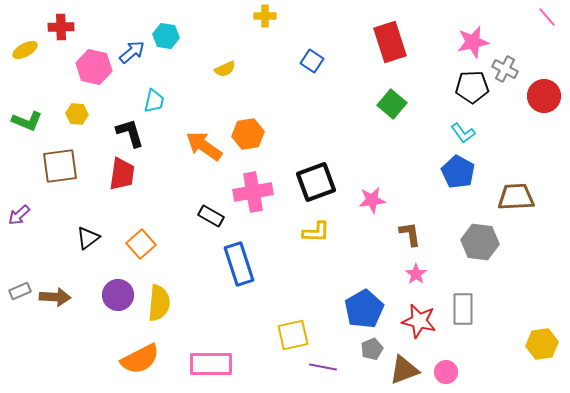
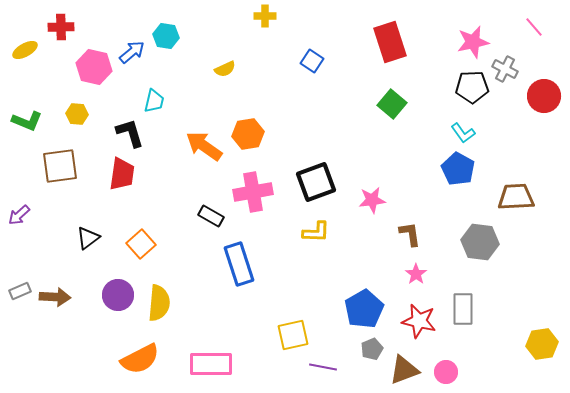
pink line at (547, 17): moved 13 px left, 10 px down
blue pentagon at (458, 172): moved 3 px up
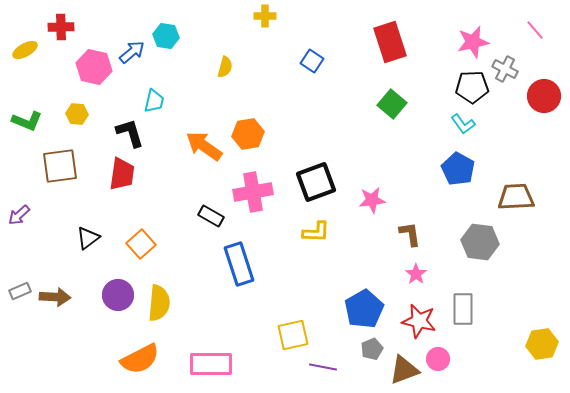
pink line at (534, 27): moved 1 px right, 3 px down
yellow semicircle at (225, 69): moved 2 px up; rotated 50 degrees counterclockwise
cyan L-shape at (463, 133): moved 9 px up
pink circle at (446, 372): moved 8 px left, 13 px up
